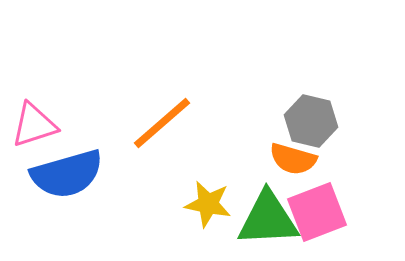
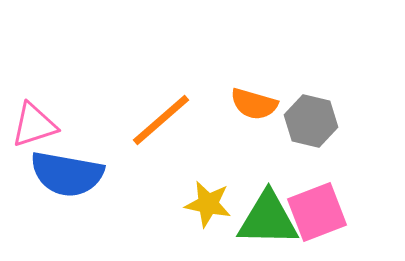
orange line: moved 1 px left, 3 px up
orange semicircle: moved 39 px left, 55 px up
blue semicircle: rotated 26 degrees clockwise
green triangle: rotated 4 degrees clockwise
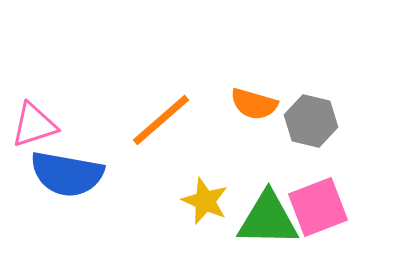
yellow star: moved 3 px left, 3 px up; rotated 12 degrees clockwise
pink square: moved 1 px right, 5 px up
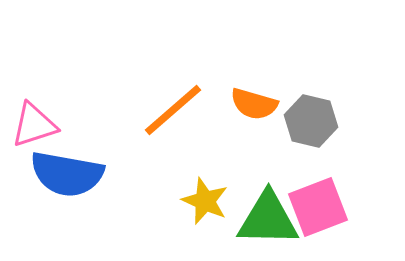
orange line: moved 12 px right, 10 px up
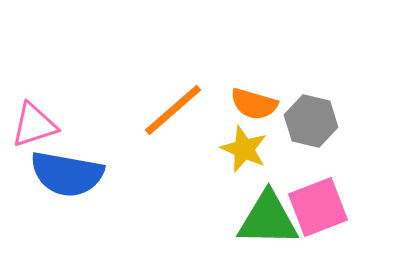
yellow star: moved 39 px right, 52 px up
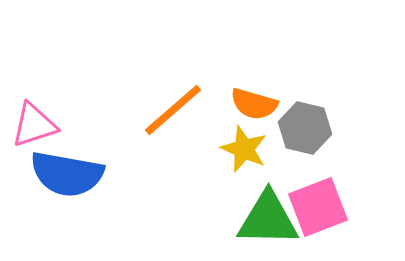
gray hexagon: moved 6 px left, 7 px down
